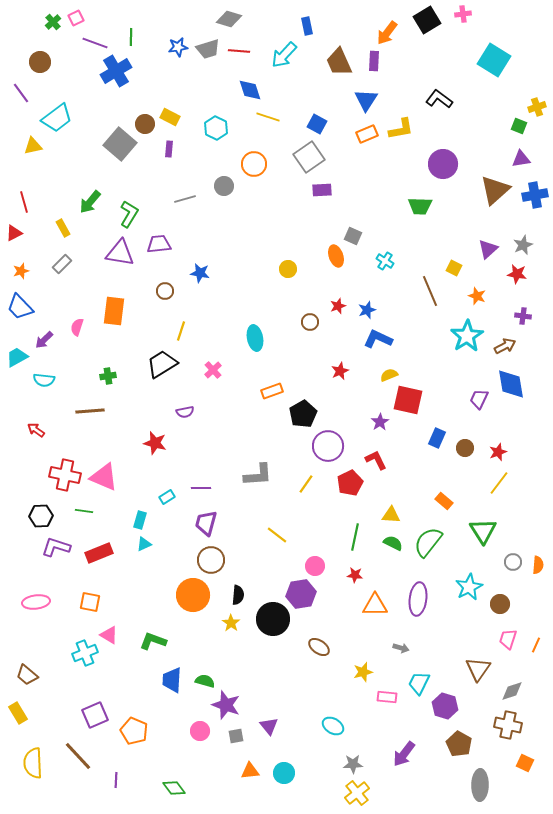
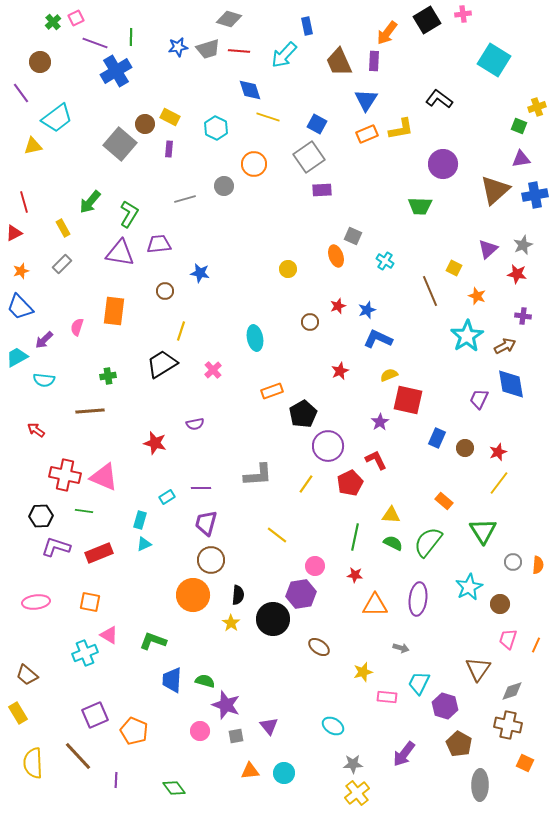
purple semicircle at (185, 412): moved 10 px right, 12 px down
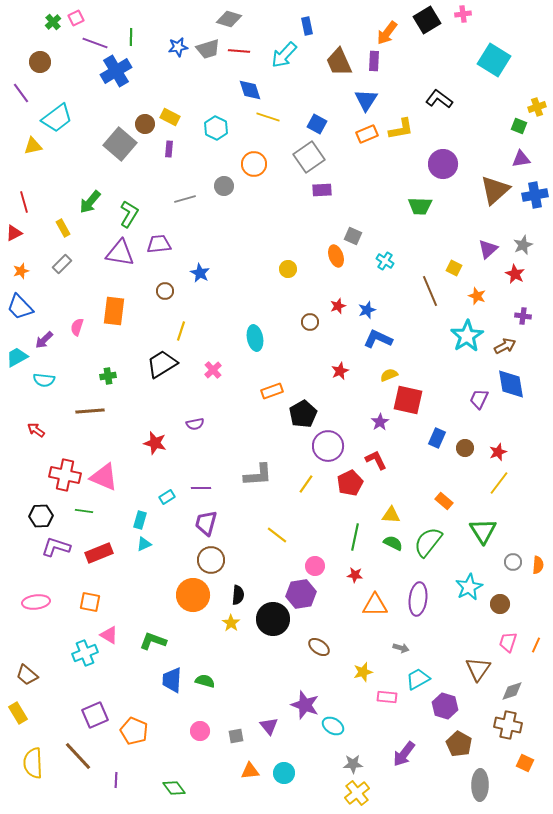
blue star at (200, 273): rotated 18 degrees clockwise
red star at (517, 274): moved 2 px left; rotated 18 degrees clockwise
pink trapezoid at (508, 639): moved 3 px down
cyan trapezoid at (419, 683): moved 1 px left, 4 px up; rotated 35 degrees clockwise
purple star at (226, 705): moved 79 px right
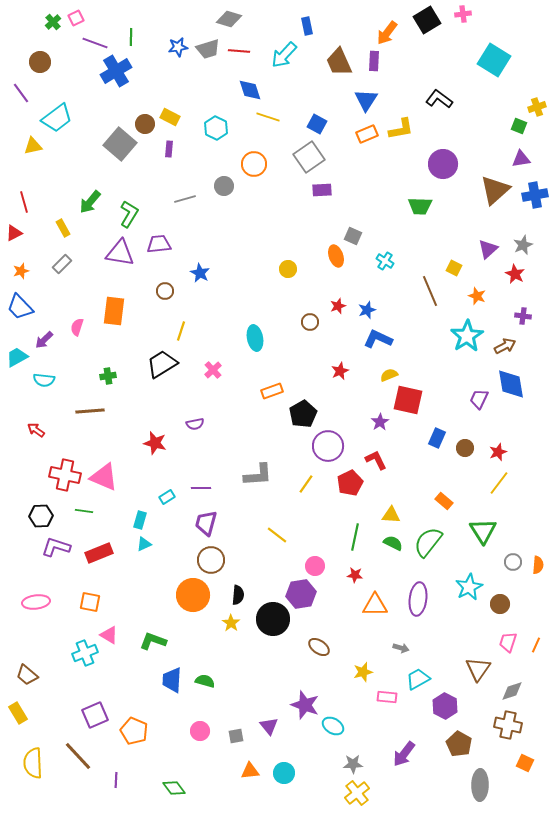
purple hexagon at (445, 706): rotated 10 degrees clockwise
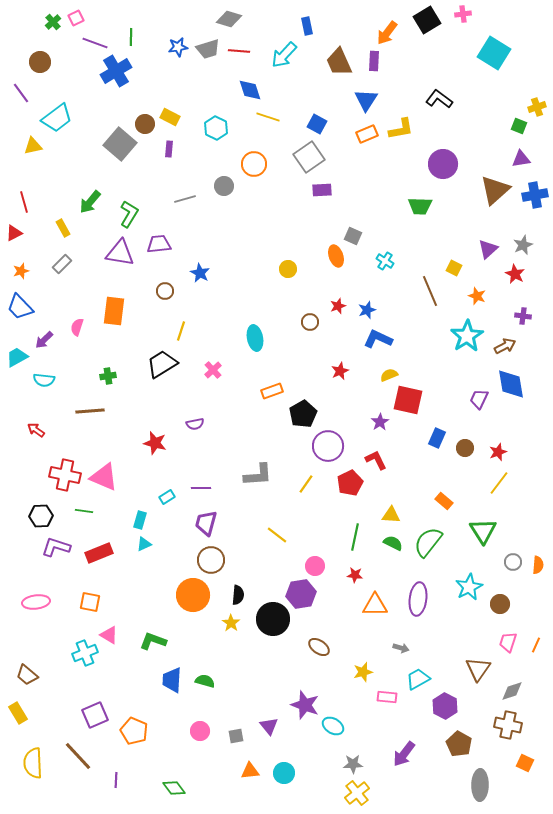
cyan square at (494, 60): moved 7 px up
